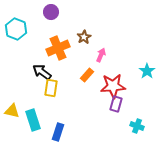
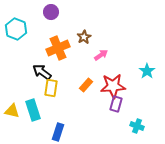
pink arrow: rotated 32 degrees clockwise
orange rectangle: moved 1 px left, 10 px down
cyan rectangle: moved 10 px up
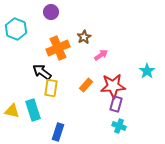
cyan cross: moved 18 px left
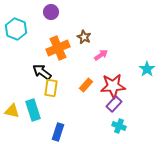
brown star: rotated 16 degrees counterclockwise
cyan star: moved 2 px up
purple rectangle: moved 2 px left; rotated 28 degrees clockwise
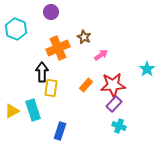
black arrow: rotated 54 degrees clockwise
red star: moved 1 px up
yellow triangle: rotated 42 degrees counterclockwise
blue rectangle: moved 2 px right, 1 px up
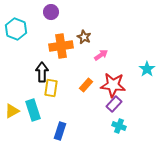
orange cross: moved 3 px right, 2 px up; rotated 15 degrees clockwise
red star: rotated 10 degrees clockwise
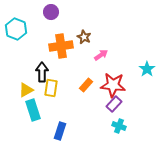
yellow triangle: moved 14 px right, 21 px up
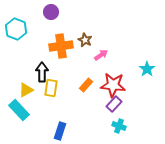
brown star: moved 1 px right, 3 px down
cyan rectangle: moved 14 px left; rotated 25 degrees counterclockwise
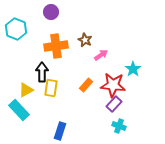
orange cross: moved 5 px left
cyan star: moved 14 px left
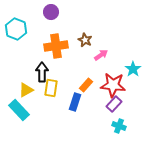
blue rectangle: moved 15 px right, 29 px up
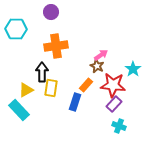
cyan hexagon: rotated 20 degrees counterclockwise
brown star: moved 12 px right, 26 px down
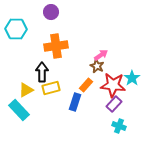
cyan star: moved 1 px left, 9 px down
yellow rectangle: rotated 66 degrees clockwise
